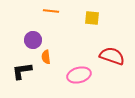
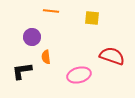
purple circle: moved 1 px left, 3 px up
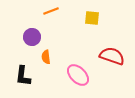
orange line: rotated 28 degrees counterclockwise
black L-shape: moved 1 px right, 5 px down; rotated 75 degrees counterclockwise
pink ellipse: moved 1 px left; rotated 60 degrees clockwise
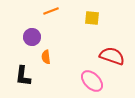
pink ellipse: moved 14 px right, 6 px down
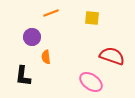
orange line: moved 2 px down
pink ellipse: moved 1 px left, 1 px down; rotated 10 degrees counterclockwise
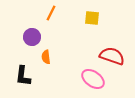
orange line: rotated 42 degrees counterclockwise
pink ellipse: moved 2 px right, 3 px up
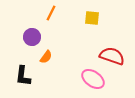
orange semicircle: rotated 136 degrees counterclockwise
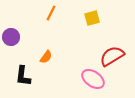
yellow square: rotated 21 degrees counterclockwise
purple circle: moved 21 px left
red semicircle: rotated 50 degrees counterclockwise
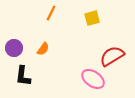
purple circle: moved 3 px right, 11 px down
orange semicircle: moved 3 px left, 8 px up
